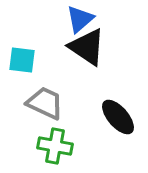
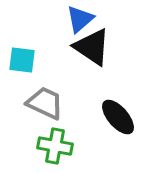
black triangle: moved 5 px right
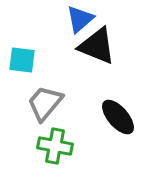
black triangle: moved 5 px right, 1 px up; rotated 12 degrees counterclockwise
gray trapezoid: rotated 75 degrees counterclockwise
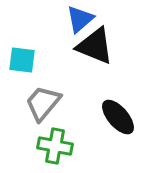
black triangle: moved 2 px left
gray trapezoid: moved 2 px left
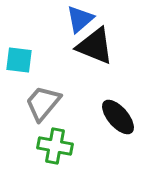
cyan square: moved 3 px left
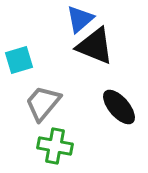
cyan square: rotated 24 degrees counterclockwise
black ellipse: moved 1 px right, 10 px up
